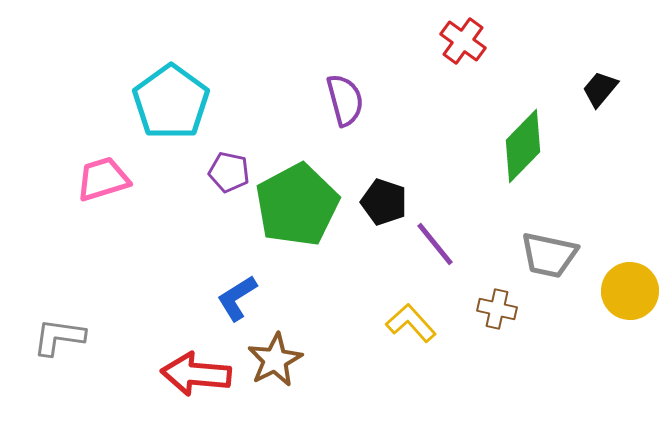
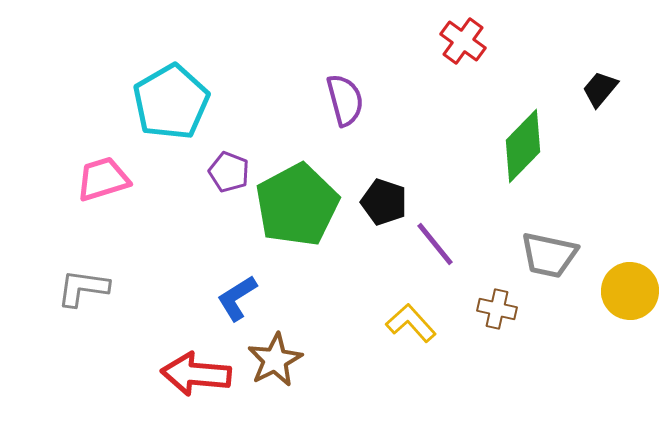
cyan pentagon: rotated 6 degrees clockwise
purple pentagon: rotated 9 degrees clockwise
gray L-shape: moved 24 px right, 49 px up
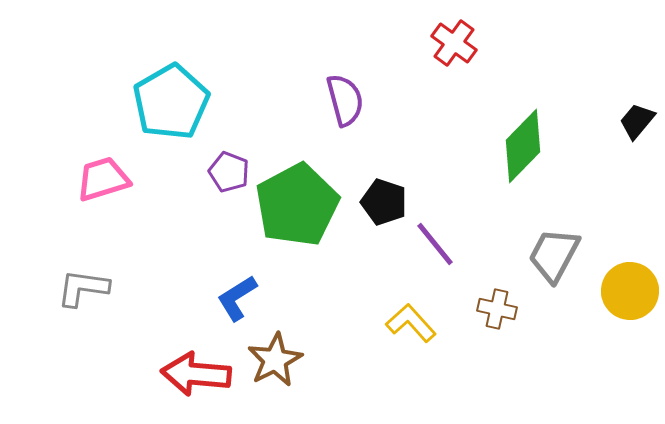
red cross: moved 9 px left, 2 px down
black trapezoid: moved 37 px right, 32 px down
gray trapezoid: moved 5 px right; rotated 106 degrees clockwise
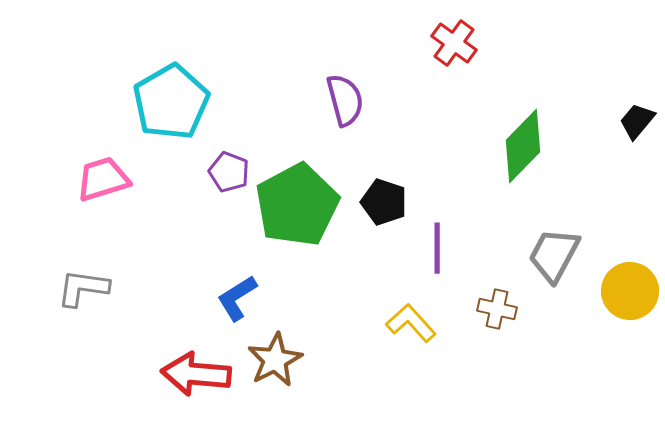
purple line: moved 2 px right, 4 px down; rotated 39 degrees clockwise
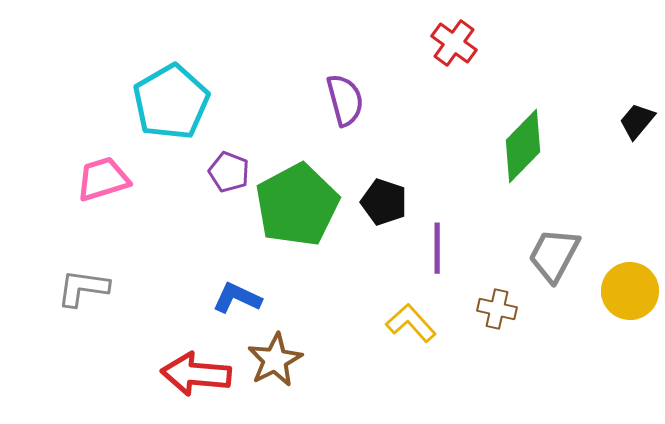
blue L-shape: rotated 57 degrees clockwise
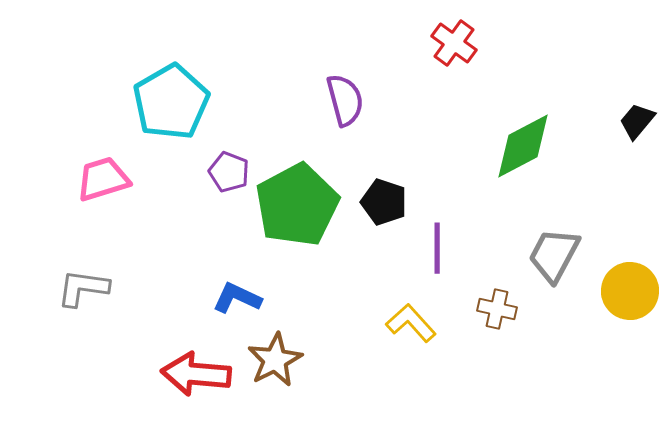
green diamond: rotated 18 degrees clockwise
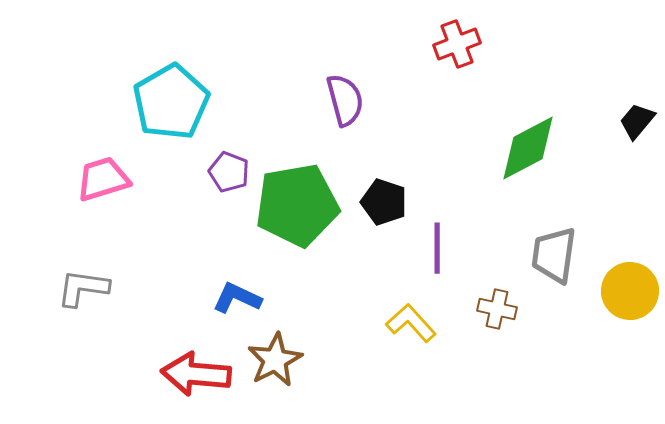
red cross: moved 3 px right, 1 px down; rotated 33 degrees clockwise
green diamond: moved 5 px right, 2 px down
green pentagon: rotated 18 degrees clockwise
gray trapezoid: rotated 20 degrees counterclockwise
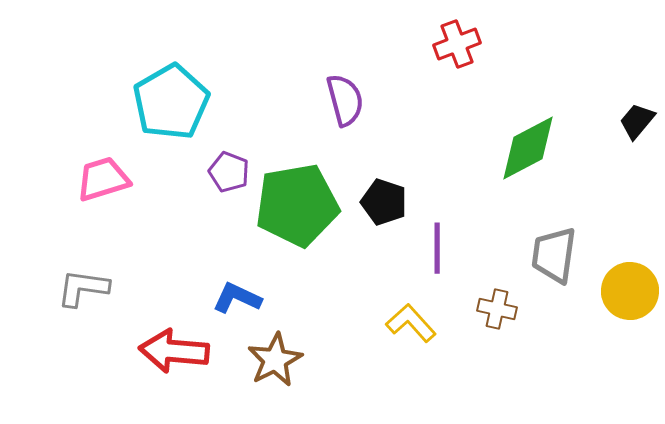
red arrow: moved 22 px left, 23 px up
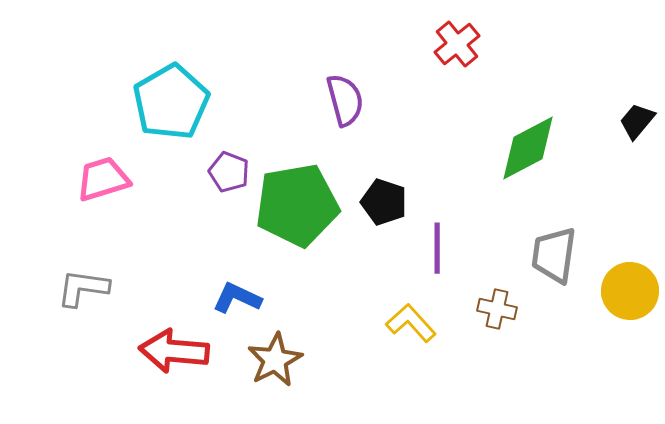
red cross: rotated 18 degrees counterclockwise
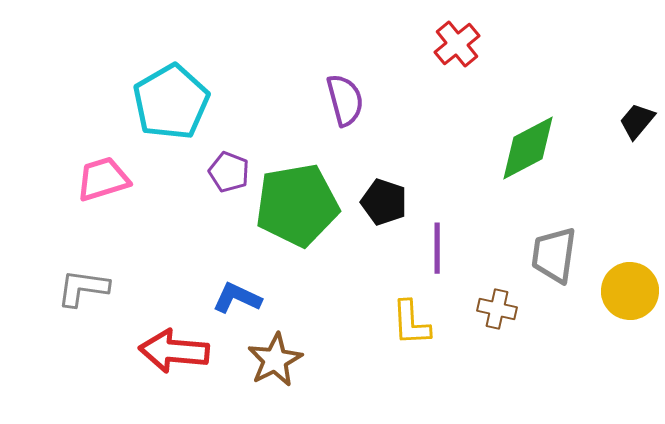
yellow L-shape: rotated 141 degrees counterclockwise
